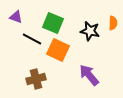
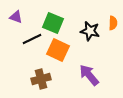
black line: rotated 54 degrees counterclockwise
brown cross: moved 5 px right
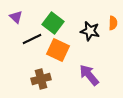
purple triangle: rotated 24 degrees clockwise
green square: rotated 15 degrees clockwise
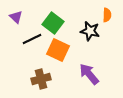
orange semicircle: moved 6 px left, 8 px up
purple arrow: moved 1 px up
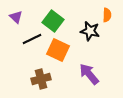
green square: moved 2 px up
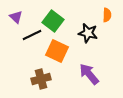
black star: moved 2 px left, 2 px down
black line: moved 4 px up
orange square: moved 1 px left, 1 px down
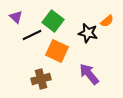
orange semicircle: moved 6 px down; rotated 48 degrees clockwise
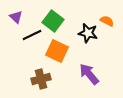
orange semicircle: rotated 112 degrees counterclockwise
